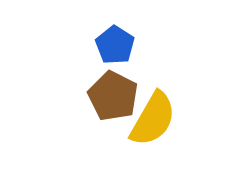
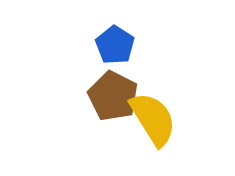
yellow semicircle: rotated 62 degrees counterclockwise
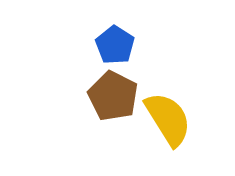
yellow semicircle: moved 15 px right
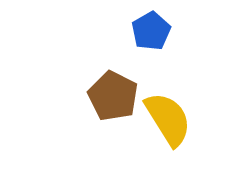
blue pentagon: moved 36 px right, 14 px up; rotated 9 degrees clockwise
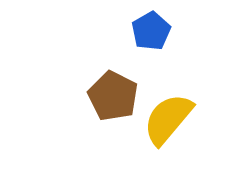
yellow semicircle: rotated 108 degrees counterclockwise
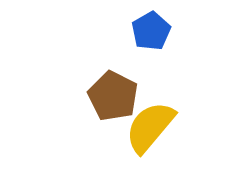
yellow semicircle: moved 18 px left, 8 px down
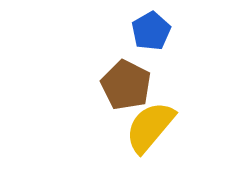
brown pentagon: moved 13 px right, 11 px up
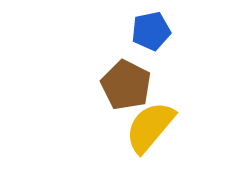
blue pentagon: rotated 18 degrees clockwise
